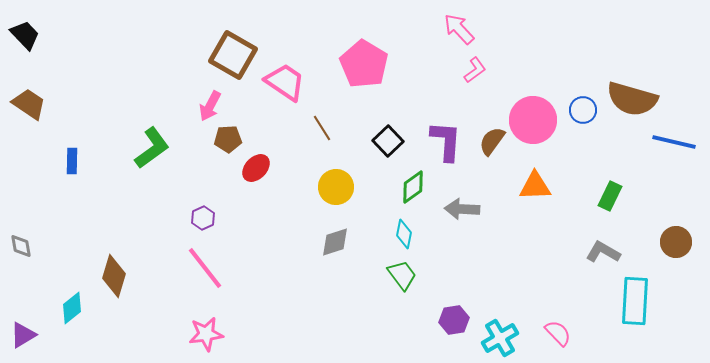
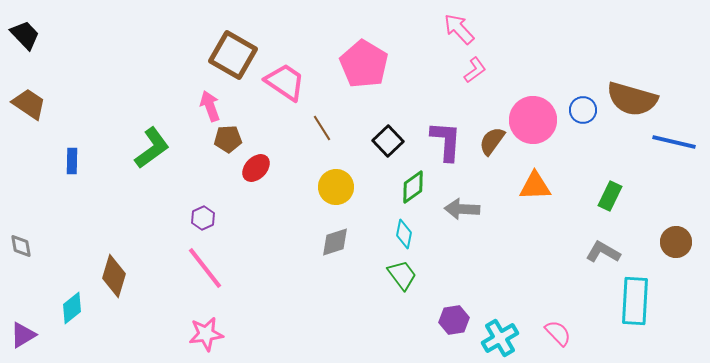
pink arrow at (210, 106): rotated 132 degrees clockwise
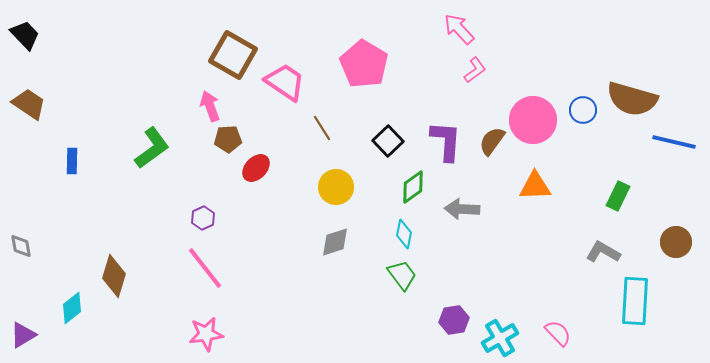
green rectangle at (610, 196): moved 8 px right
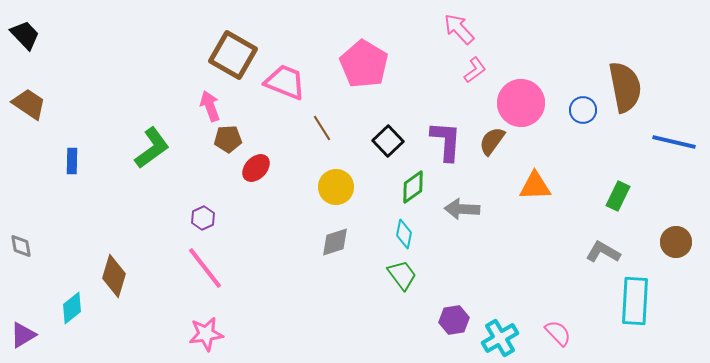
pink trapezoid at (285, 82): rotated 12 degrees counterclockwise
brown semicircle at (632, 99): moved 7 px left, 12 px up; rotated 117 degrees counterclockwise
pink circle at (533, 120): moved 12 px left, 17 px up
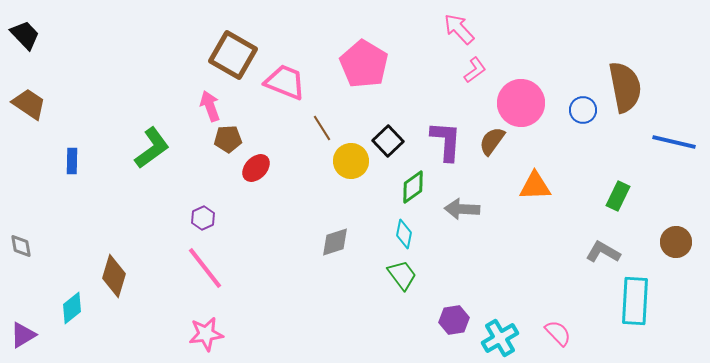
yellow circle at (336, 187): moved 15 px right, 26 px up
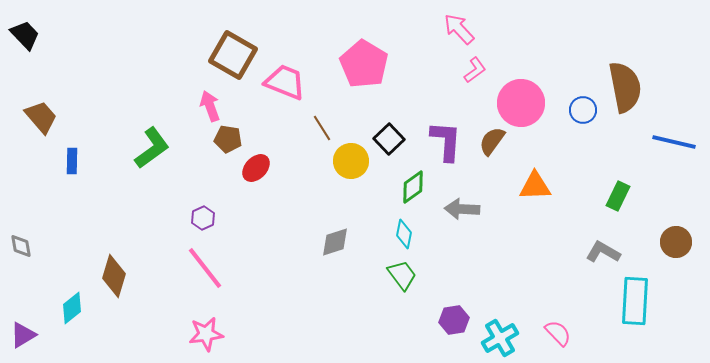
brown trapezoid at (29, 104): moved 12 px right, 13 px down; rotated 15 degrees clockwise
brown pentagon at (228, 139): rotated 12 degrees clockwise
black square at (388, 141): moved 1 px right, 2 px up
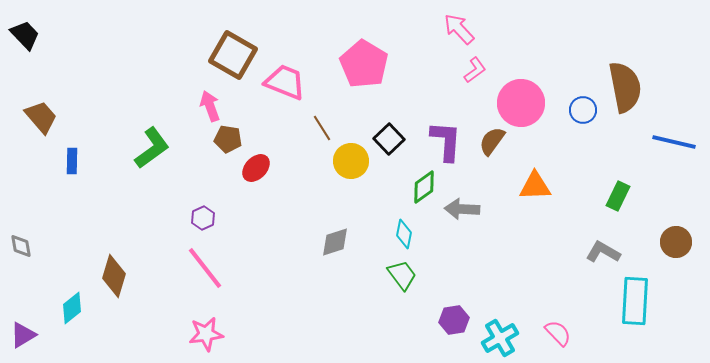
green diamond at (413, 187): moved 11 px right
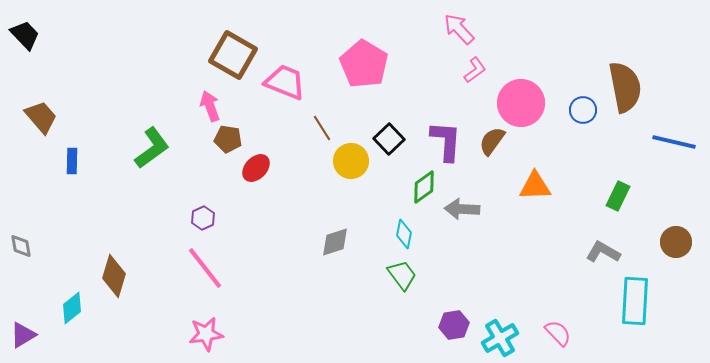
purple hexagon at (454, 320): moved 5 px down
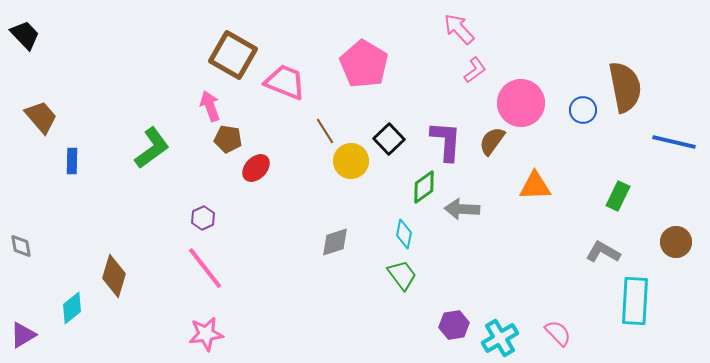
brown line at (322, 128): moved 3 px right, 3 px down
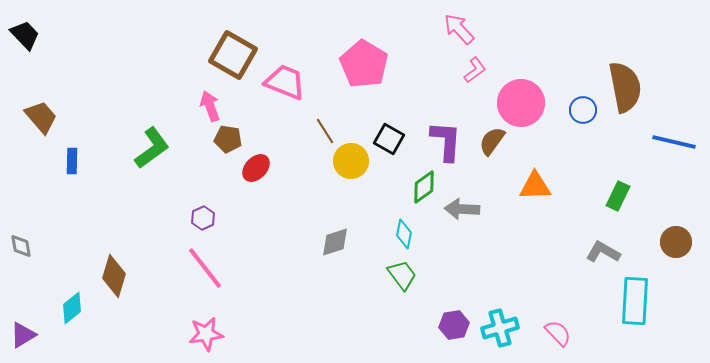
black square at (389, 139): rotated 16 degrees counterclockwise
cyan cross at (500, 338): moved 10 px up; rotated 15 degrees clockwise
